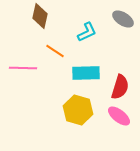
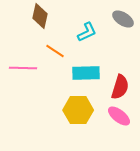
yellow hexagon: rotated 16 degrees counterclockwise
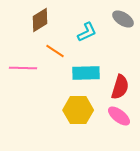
brown diamond: moved 4 px down; rotated 45 degrees clockwise
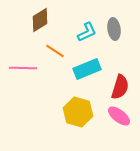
gray ellipse: moved 9 px left, 10 px down; rotated 50 degrees clockwise
cyan rectangle: moved 1 px right, 4 px up; rotated 20 degrees counterclockwise
yellow hexagon: moved 2 px down; rotated 16 degrees clockwise
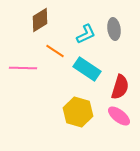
cyan L-shape: moved 1 px left, 2 px down
cyan rectangle: rotated 56 degrees clockwise
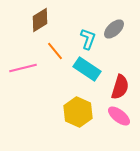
gray ellipse: rotated 55 degrees clockwise
cyan L-shape: moved 2 px right, 5 px down; rotated 45 degrees counterclockwise
orange line: rotated 18 degrees clockwise
pink line: rotated 16 degrees counterclockwise
yellow hexagon: rotated 8 degrees clockwise
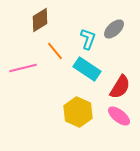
red semicircle: rotated 15 degrees clockwise
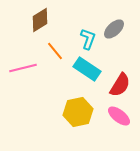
red semicircle: moved 2 px up
yellow hexagon: rotated 24 degrees clockwise
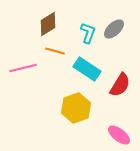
brown diamond: moved 8 px right, 4 px down
cyan L-shape: moved 6 px up
orange line: rotated 36 degrees counterclockwise
yellow hexagon: moved 2 px left, 4 px up; rotated 8 degrees counterclockwise
pink ellipse: moved 19 px down
